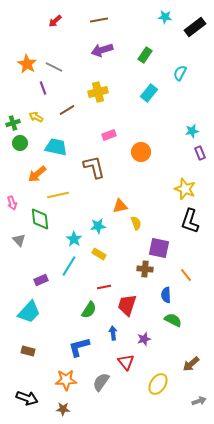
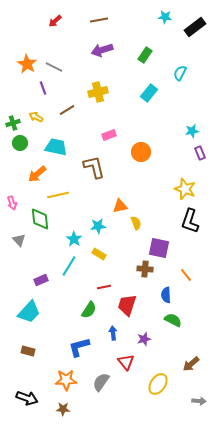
gray arrow at (199, 401): rotated 24 degrees clockwise
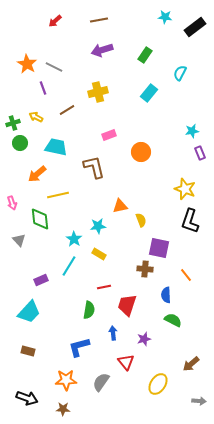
yellow semicircle at (136, 223): moved 5 px right, 3 px up
green semicircle at (89, 310): rotated 24 degrees counterclockwise
